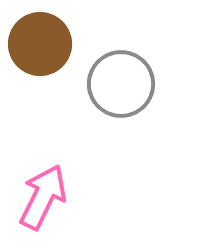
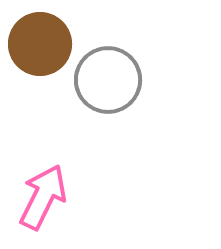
gray circle: moved 13 px left, 4 px up
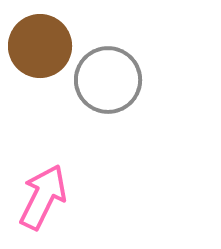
brown circle: moved 2 px down
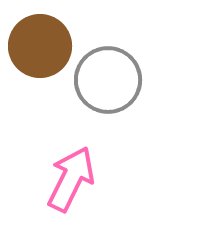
pink arrow: moved 28 px right, 18 px up
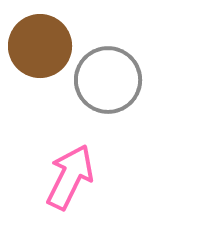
pink arrow: moved 1 px left, 2 px up
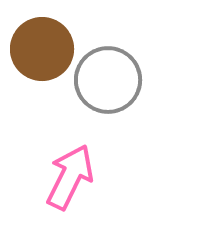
brown circle: moved 2 px right, 3 px down
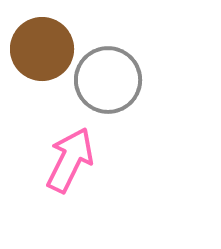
pink arrow: moved 17 px up
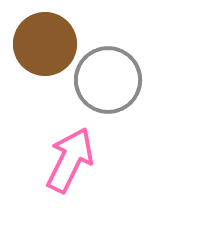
brown circle: moved 3 px right, 5 px up
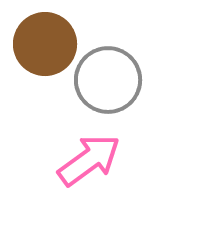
pink arrow: moved 19 px right; rotated 28 degrees clockwise
